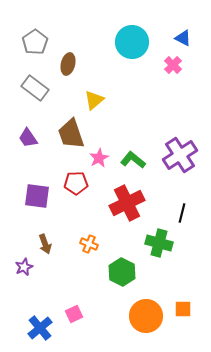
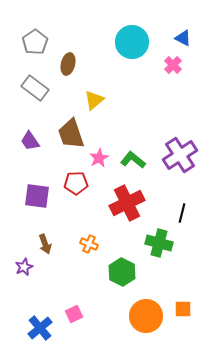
purple trapezoid: moved 2 px right, 3 px down
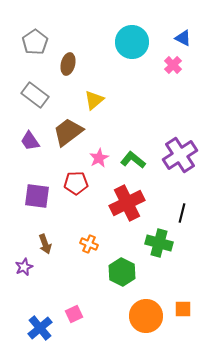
gray rectangle: moved 7 px down
brown trapezoid: moved 3 px left, 2 px up; rotated 72 degrees clockwise
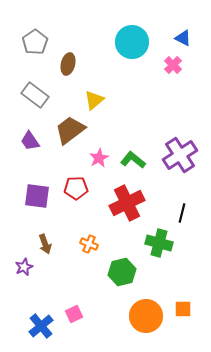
brown trapezoid: moved 2 px right, 2 px up
red pentagon: moved 5 px down
green hexagon: rotated 20 degrees clockwise
blue cross: moved 1 px right, 2 px up
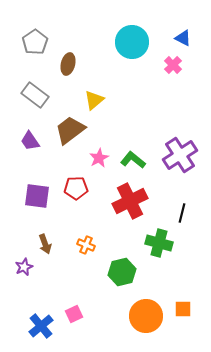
red cross: moved 3 px right, 2 px up
orange cross: moved 3 px left, 1 px down
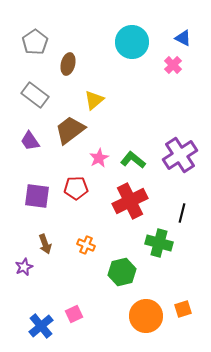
orange square: rotated 18 degrees counterclockwise
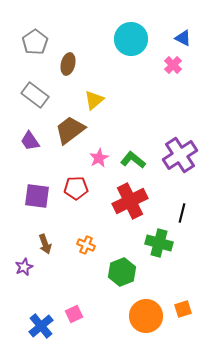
cyan circle: moved 1 px left, 3 px up
green hexagon: rotated 8 degrees counterclockwise
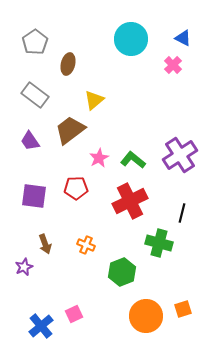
purple square: moved 3 px left
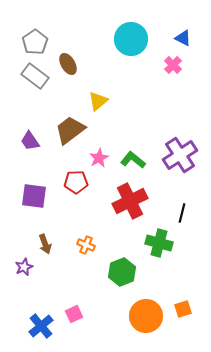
brown ellipse: rotated 45 degrees counterclockwise
gray rectangle: moved 19 px up
yellow triangle: moved 4 px right, 1 px down
red pentagon: moved 6 px up
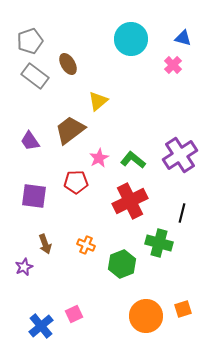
blue triangle: rotated 12 degrees counterclockwise
gray pentagon: moved 5 px left, 1 px up; rotated 15 degrees clockwise
green hexagon: moved 8 px up
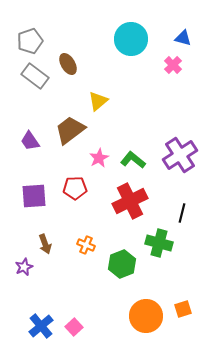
red pentagon: moved 1 px left, 6 px down
purple square: rotated 12 degrees counterclockwise
pink square: moved 13 px down; rotated 18 degrees counterclockwise
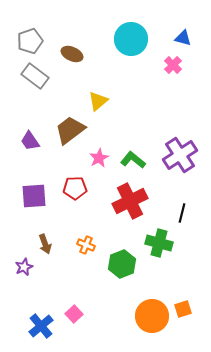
brown ellipse: moved 4 px right, 10 px up; rotated 35 degrees counterclockwise
orange circle: moved 6 px right
pink square: moved 13 px up
